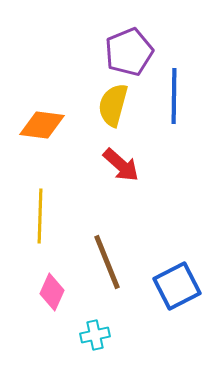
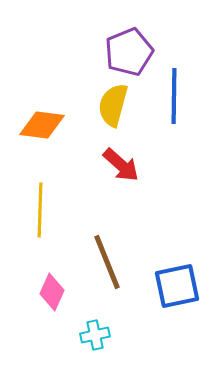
yellow line: moved 6 px up
blue square: rotated 15 degrees clockwise
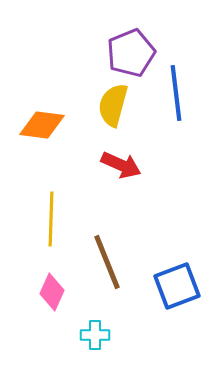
purple pentagon: moved 2 px right, 1 px down
blue line: moved 2 px right, 3 px up; rotated 8 degrees counterclockwise
red arrow: rotated 18 degrees counterclockwise
yellow line: moved 11 px right, 9 px down
blue square: rotated 9 degrees counterclockwise
cyan cross: rotated 12 degrees clockwise
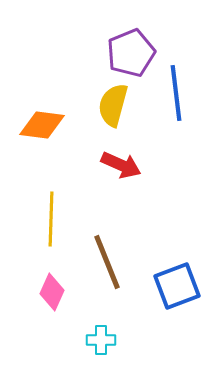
cyan cross: moved 6 px right, 5 px down
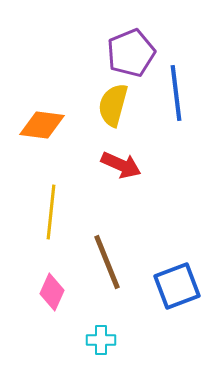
yellow line: moved 7 px up; rotated 4 degrees clockwise
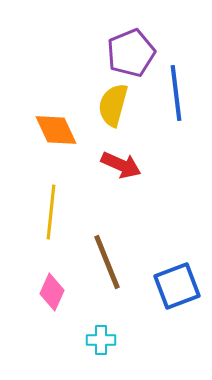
orange diamond: moved 14 px right, 5 px down; rotated 57 degrees clockwise
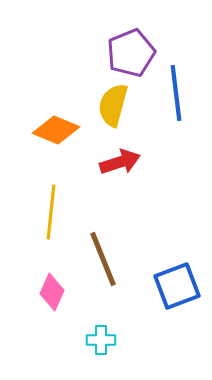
orange diamond: rotated 42 degrees counterclockwise
red arrow: moved 1 px left, 3 px up; rotated 42 degrees counterclockwise
brown line: moved 4 px left, 3 px up
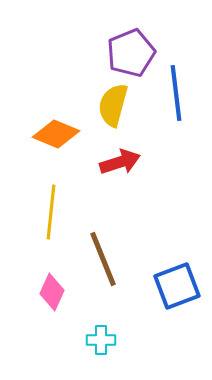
orange diamond: moved 4 px down
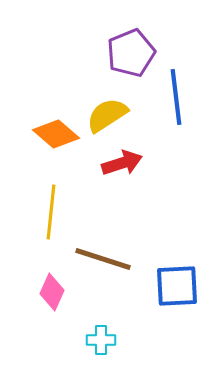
blue line: moved 4 px down
yellow semicircle: moved 6 px left, 10 px down; rotated 42 degrees clockwise
orange diamond: rotated 18 degrees clockwise
red arrow: moved 2 px right, 1 px down
brown line: rotated 50 degrees counterclockwise
blue square: rotated 18 degrees clockwise
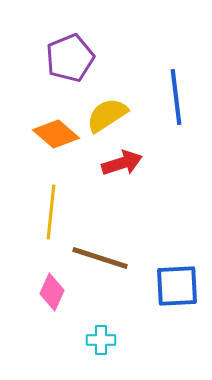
purple pentagon: moved 61 px left, 5 px down
brown line: moved 3 px left, 1 px up
